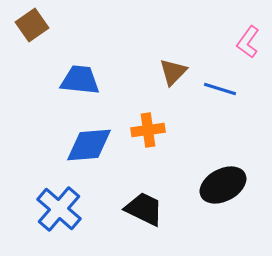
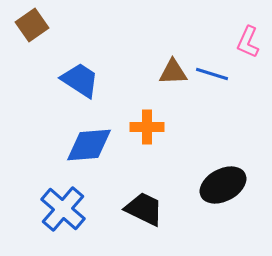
pink L-shape: rotated 12 degrees counterclockwise
brown triangle: rotated 44 degrees clockwise
blue trapezoid: rotated 27 degrees clockwise
blue line: moved 8 px left, 15 px up
orange cross: moved 1 px left, 3 px up; rotated 8 degrees clockwise
blue cross: moved 4 px right
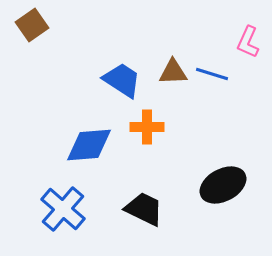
blue trapezoid: moved 42 px right
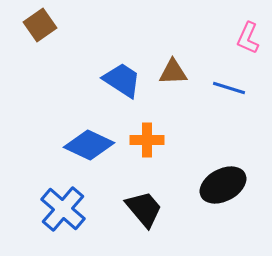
brown square: moved 8 px right
pink L-shape: moved 4 px up
blue line: moved 17 px right, 14 px down
orange cross: moved 13 px down
blue diamond: rotated 30 degrees clockwise
black trapezoid: rotated 24 degrees clockwise
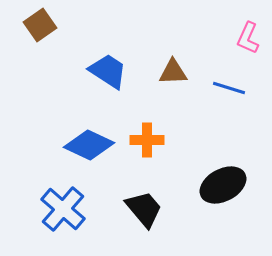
blue trapezoid: moved 14 px left, 9 px up
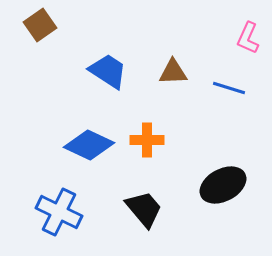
blue cross: moved 4 px left, 3 px down; rotated 15 degrees counterclockwise
